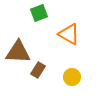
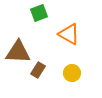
yellow circle: moved 4 px up
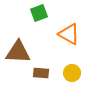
brown rectangle: moved 3 px right, 3 px down; rotated 63 degrees clockwise
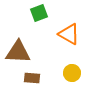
brown rectangle: moved 9 px left, 5 px down
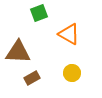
brown rectangle: rotated 35 degrees counterclockwise
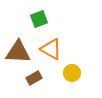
green square: moved 6 px down
orange triangle: moved 18 px left, 15 px down
brown rectangle: moved 2 px right
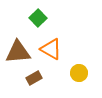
green square: moved 1 px left, 1 px up; rotated 24 degrees counterclockwise
brown triangle: rotated 8 degrees counterclockwise
yellow circle: moved 7 px right
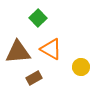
yellow circle: moved 2 px right, 6 px up
